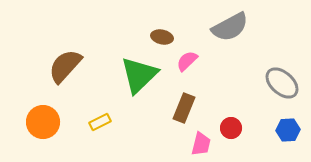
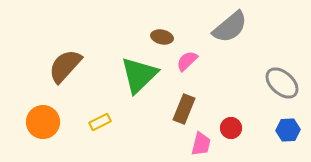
gray semicircle: rotated 12 degrees counterclockwise
brown rectangle: moved 1 px down
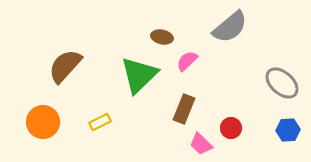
pink trapezoid: rotated 120 degrees clockwise
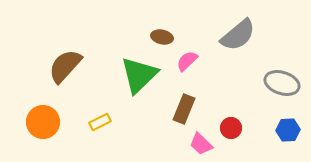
gray semicircle: moved 8 px right, 8 px down
gray ellipse: rotated 24 degrees counterclockwise
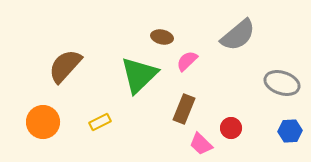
blue hexagon: moved 2 px right, 1 px down
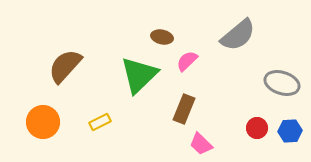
red circle: moved 26 px right
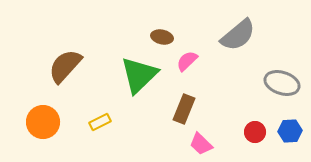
red circle: moved 2 px left, 4 px down
